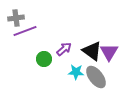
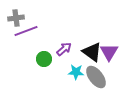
purple line: moved 1 px right
black triangle: moved 1 px down
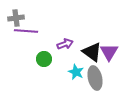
purple line: rotated 25 degrees clockwise
purple arrow: moved 1 px right, 5 px up; rotated 21 degrees clockwise
cyan star: rotated 21 degrees clockwise
gray ellipse: moved 1 px left, 1 px down; rotated 25 degrees clockwise
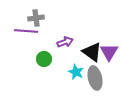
gray cross: moved 20 px right
purple arrow: moved 2 px up
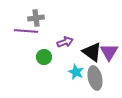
green circle: moved 2 px up
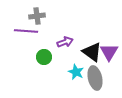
gray cross: moved 1 px right, 2 px up
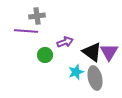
green circle: moved 1 px right, 2 px up
cyan star: rotated 28 degrees clockwise
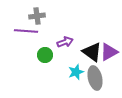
purple triangle: rotated 30 degrees clockwise
